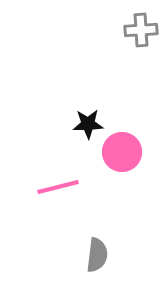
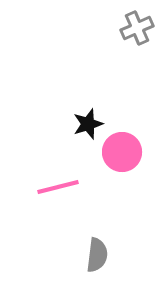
gray cross: moved 4 px left, 2 px up; rotated 20 degrees counterclockwise
black star: rotated 16 degrees counterclockwise
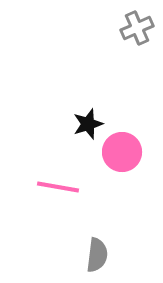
pink line: rotated 24 degrees clockwise
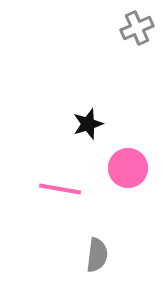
pink circle: moved 6 px right, 16 px down
pink line: moved 2 px right, 2 px down
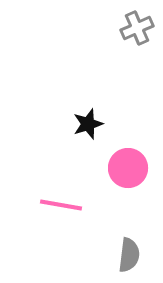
pink line: moved 1 px right, 16 px down
gray semicircle: moved 32 px right
